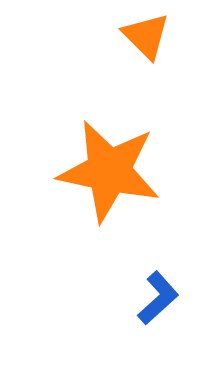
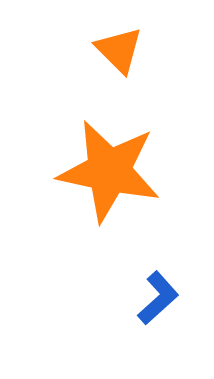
orange triangle: moved 27 px left, 14 px down
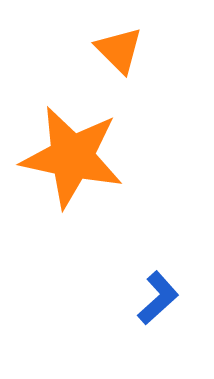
orange star: moved 37 px left, 14 px up
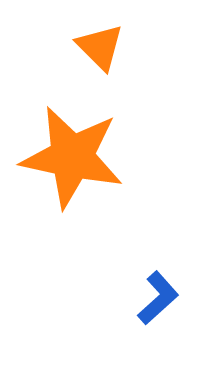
orange triangle: moved 19 px left, 3 px up
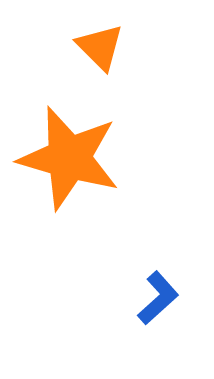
orange star: moved 3 px left, 1 px down; rotated 4 degrees clockwise
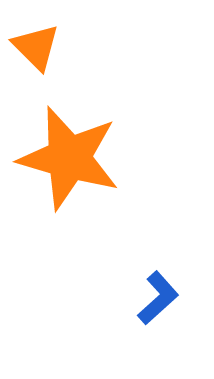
orange triangle: moved 64 px left
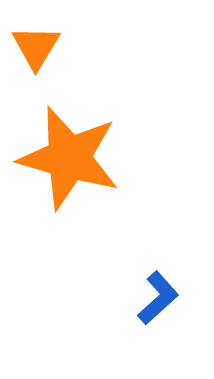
orange triangle: rotated 16 degrees clockwise
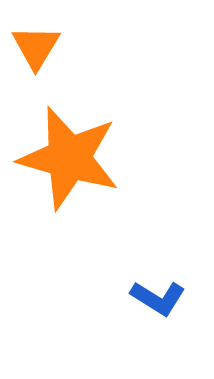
blue L-shape: rotated 74 degrees clockwise
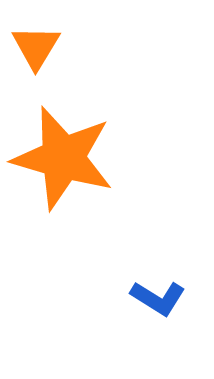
orange star: moved 6 px left
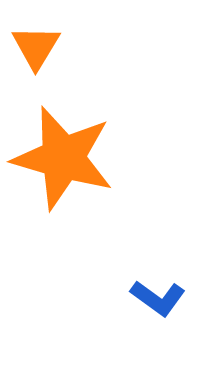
blue L-shape: rotated 4 degrees clockwise
